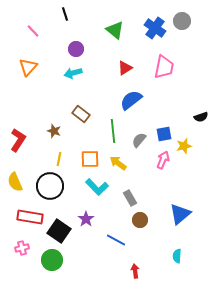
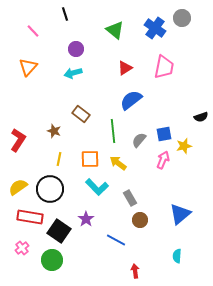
gray circle: moved 3 px up
yellow semicircle: moved 3 px right, 5 px down; rotated 78 degrees clockwise
black circle: moved 3 px down
pink cross: rotated 24 degrees counterclockwise
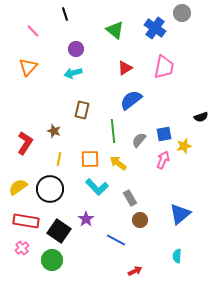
gray circle: moved 5 px up
brown rectangle: moved 1 px right, 4 px up; rotated 66 degrees clockwise
red L-shape: moved 7 px right, 3 px down
red rectangle: moved 4 px left, 4 px down
red arrow: rotated 72 degrees clockwise
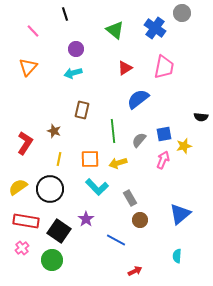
blue semicircle: moved 7 px right, 1 px up
black semicircle: rotated 24 degrees clockwise
yellow arrow: rotated 54 degrees counterclockwise
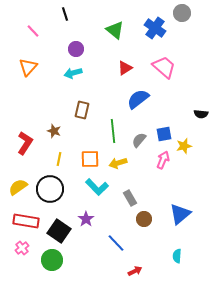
pink trapezoid: rotated 60 degrees counterclockwise
black semicircle: moved 3 px up
brown circle: moved 4 px right, 1 px up
blue line: moved 3 px down; rotated 18 degrees clockwise
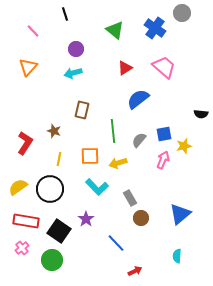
orange square: moved 3 px up
brown circle: moved 3 px left, 1 px up
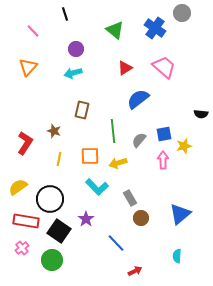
pink arrow: rotated 24 degrees counterclockwise
black circle: moved 10 px down
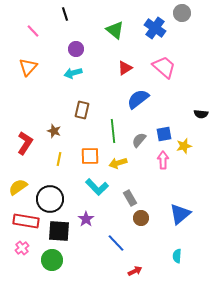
black square: rotated 30 degrees counterclockwise
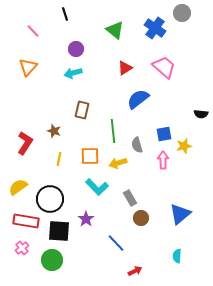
gray semicircle: moved 2 px left, 5 px down; rotated 56 degrees counterclockwise
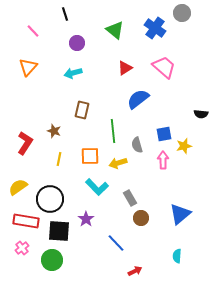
purple circle: moved 1 px right, 6 px up
